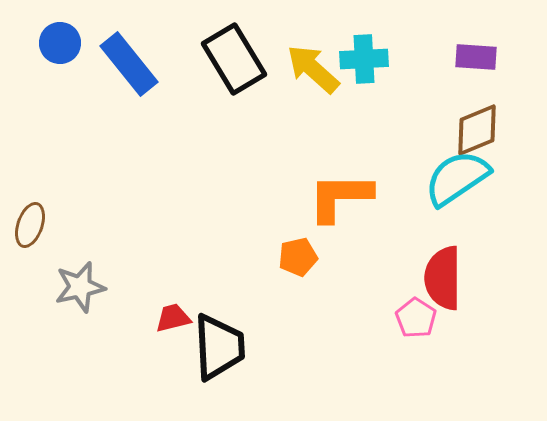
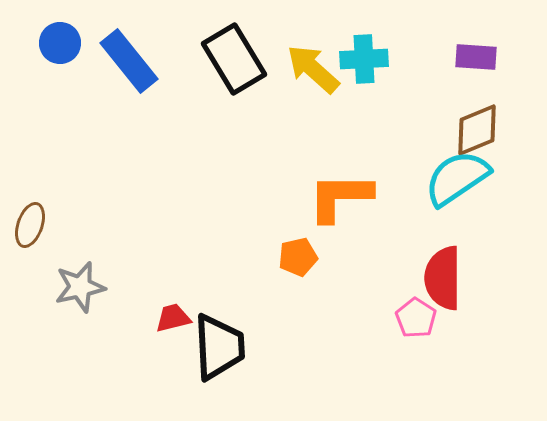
blue rectangle: moved 3 px up
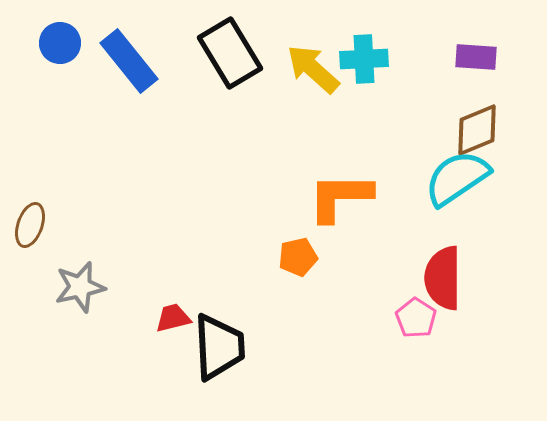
black rectangle: moved 4 px left, 6 px up
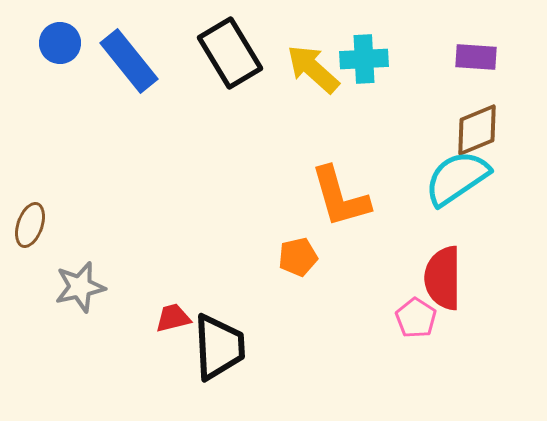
orange L-shape: rotated 106 degrees counterclockwise
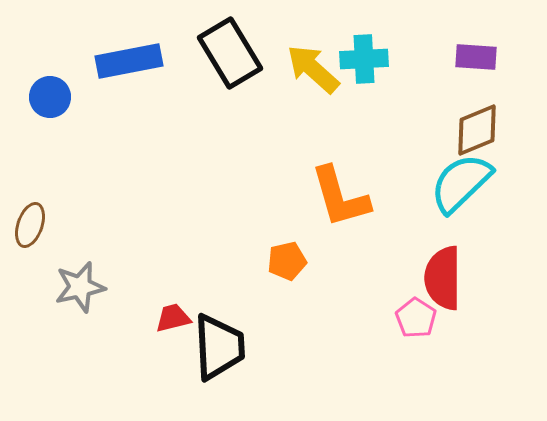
blue circle: moved 10 px left, 54 px down
blue rectangle: rotated 62 degrees counterclockwise
cyan semicircle: moved 4 px right, 5 px down; rotated 10 degrees counterclockwise
orange pentagon: moved 11 px left, 4 px down
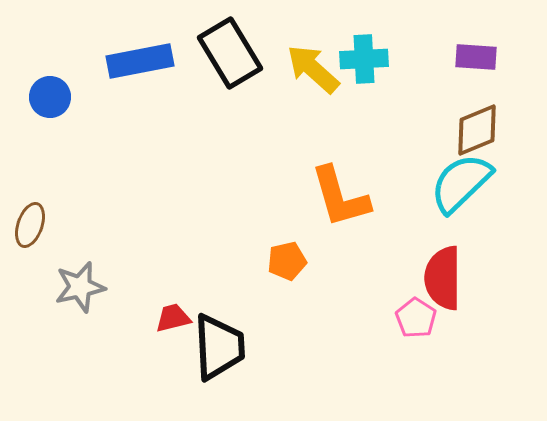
blue rectangle: moved 11 px right
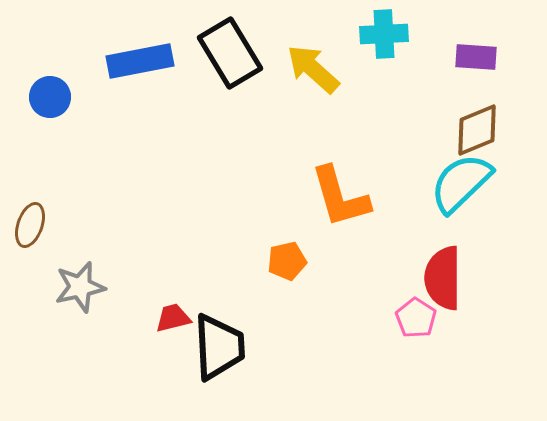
cyan cross: moved 20 px right, 25 px up
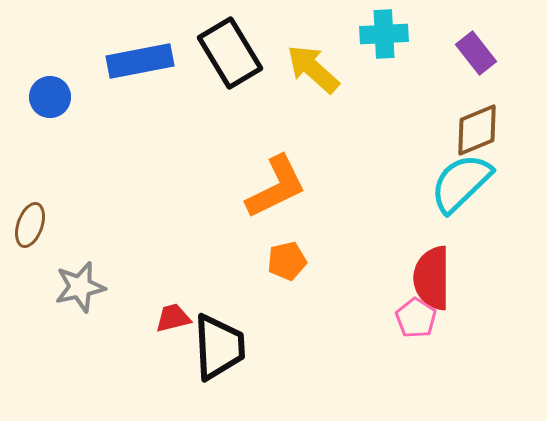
purple rectangle: moved 4 px up; rotated 48 degrees clockwise
orange L-shape: moved 64 px left, 10 px up; rotated 100 degrees counterclockwise
red semicircle: moved 11 px left
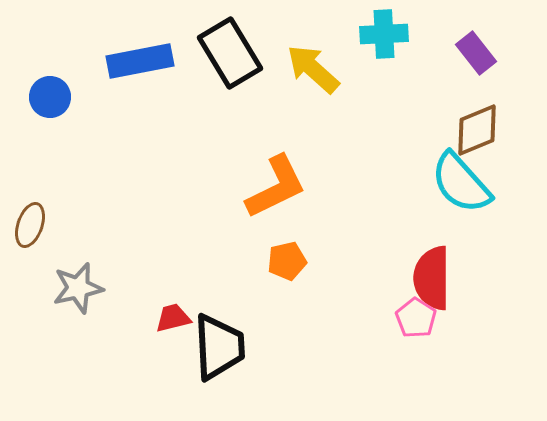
cyan semicircle: rotated 88 degrees counterclockwise
gray star: moved 2 px left, 1 px down
